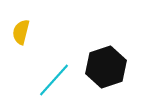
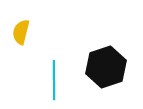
cyan line: rotated 42 degrees counterclockwise
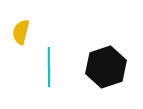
cyan line: moved 5 px left, 13 px up
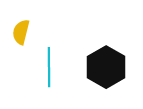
black hexagon: rotated 12 degrees counterclockwise
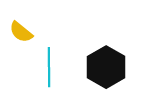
yellow semicircle: rotated 65 degrees counterclockwise
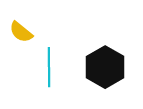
black hexagon: moved 1 px left
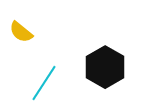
cyan line: moved 5 px left, 16 px down; rotated 33 degrees clockwise
